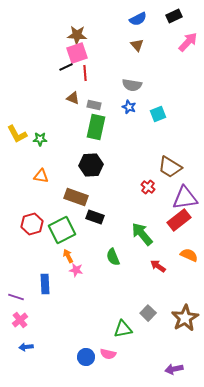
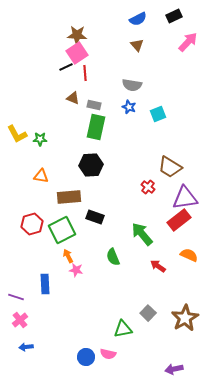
pink square at (77, 53): rotated 15 degrees counterclockwise
brown rectangle at (76, 197): moved 7 px left; rotated 25 degrees counterclockwise
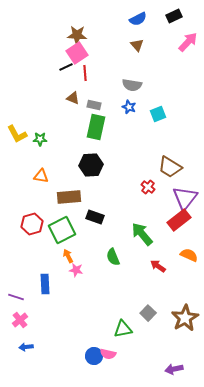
purple triangle at (185, 198): rotated 44 degrees counterclockwise
blue circle at (86, 357): moved 8 px right, 1 px up
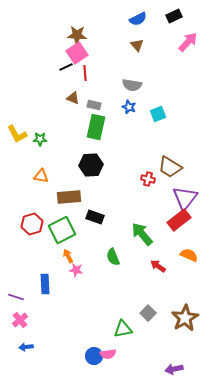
red cross at (148, 187): moved 8 px up; rotated 24 degrees counterclockwise
pink semicircle at (108, 354): rotated 21 degrees counterclockwise
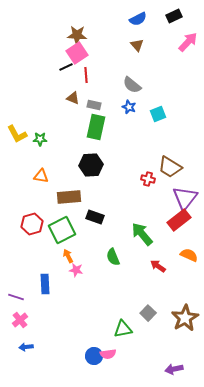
red line at (85, 73): moved 1 px right, 2 px down
gray semicircle at (132, 85): rotated 30 degrees clockwise
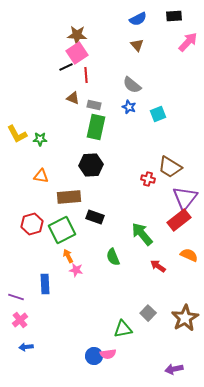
black rectangle at (174, 16): rotated 21 degrees clockwise
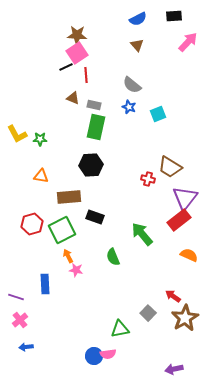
red arrow at (158, 266): moved 15 px right, 30 px down
green triangle at (123, 329): moved 3 px left
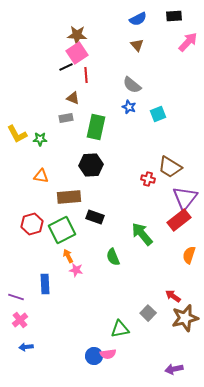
gray rectangle at (94, 105): moved 28 px left, 13 px down; rotated 24 degrees counterclockwise
orange semicircle at (189, 255): rotated 96 degrees counterclockwise
brown star at (185, 318): rotated 16 degrees clockwise
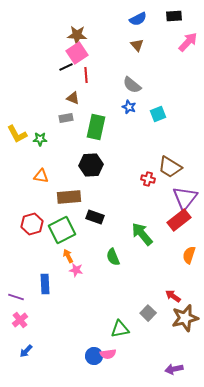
blue arrow at (26, 347): moved 4 px down; rotated 40 degrees counterclockwise
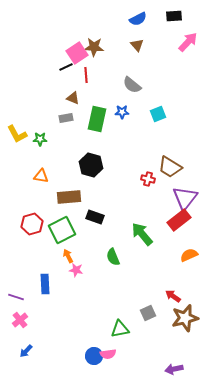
brown star at (77, 35): moved 17 px right, 12 px down
blue star at (129, 107): moved 7 px left, 5 px down; rotated 24 degrees counterclockwise
green rectangle at (96, 127): moved 1 px right, 8 px up
black hexagon at (91, 165): rotated 20 degrees clockwise
orange semicircle at (189, 255): rotated 48 degrees clockwise
gray square at (148, 313): rotated 21 degrees clockwise
